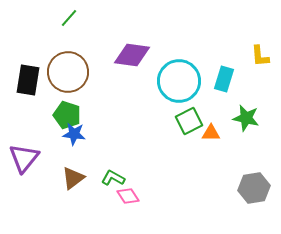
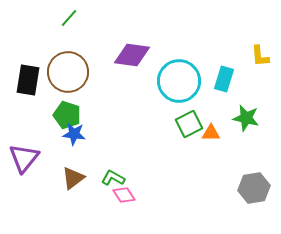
green square: moved 3 px down
pink diamond: moved 4 px left, 1 px up
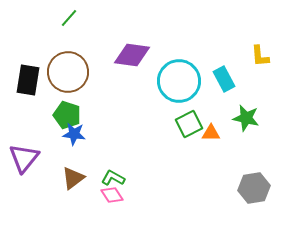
cyan rectangle: rotated 45 degrees counterclockwise
pink diamond: moved 12 px left
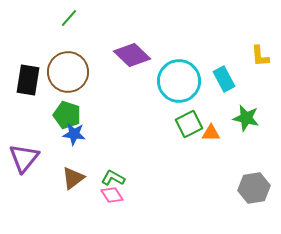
purple diamond: rotated 36 degrees clockwise
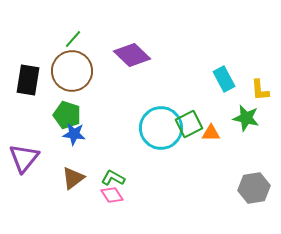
green line: moved 4 px right, 21 px down
yellow L-shape: moved 34 px down
brown circle: moved 4 px right, 1 px up
cyan circle: moved 18 px left, 47 px down
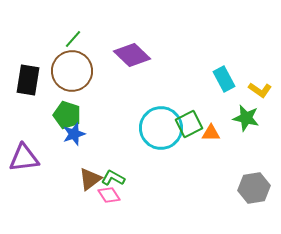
yellow L-shape: rotated 50 degrees counterclockwise
blue star: rotated 25 degrees counterclockwise
purple triangle: rotated 44 degrees clockwise
brown triangle: moved 17 px right, 1 px down
pink diamond: moved 3 px left
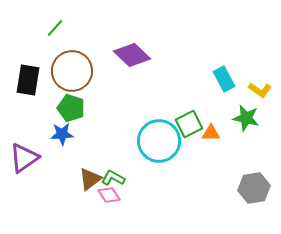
green line: moved 18 px left, 11 px up
green pentagon: moved 4 px right, 7 px up
cyan circle: moved 2 px left, 13 px down
blue star: moved 12 px left; rotated 15 degrees clockwise
purple triangle: rotated 28 degrees counterclockwise
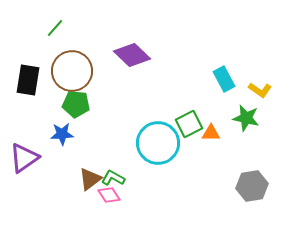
green pentagon: moved 5 px right, 4 px up; rotated 12 degrees counterclockwise
cyan circle: moved 1 px left, 2 px down
gray hexagon: moved 2 px left, 2 px up
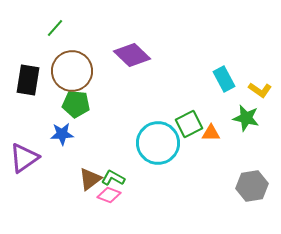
pink diamond: rotated 35 degrees counterclockwise
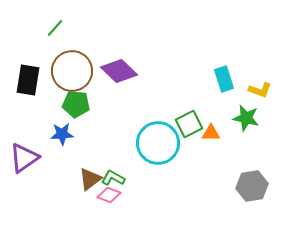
purple diamond: moved 13 px left, 16 px down
cyan rectangle: rotated 10 degrees clockwise
yellow L-shape: rotated 15 degrees counterclockwise
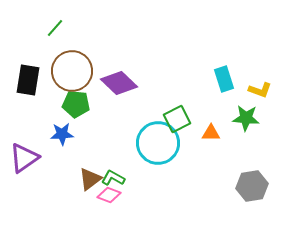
purple diamond: moved 12 px down
green star: rotated 8 degrees counterclockwise
green square: moved 12 px left, 5 px up
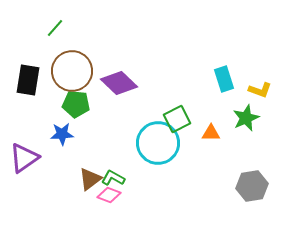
green star: rotated 28 degrees counterclockwise
